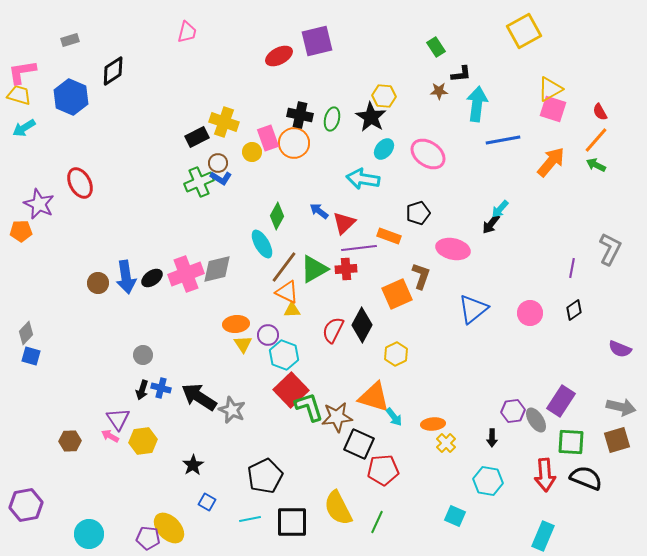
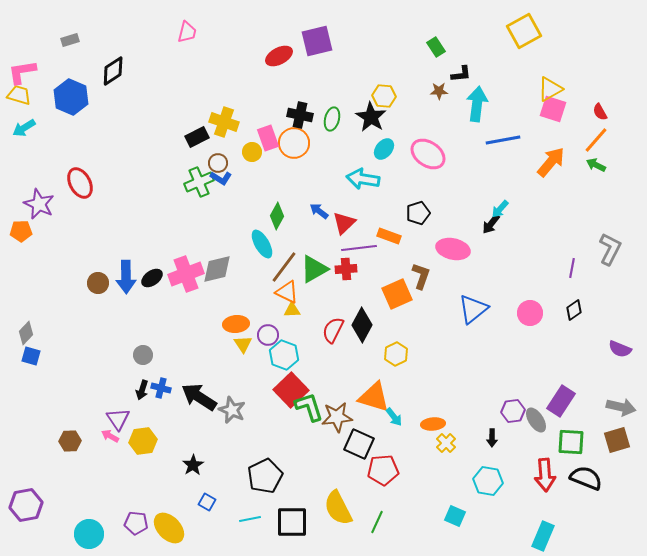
blue arrow at (126, 277): rotated 8 degrees clockwise
purple pentagon at (148, 538): moved 12 px left, 15 px up
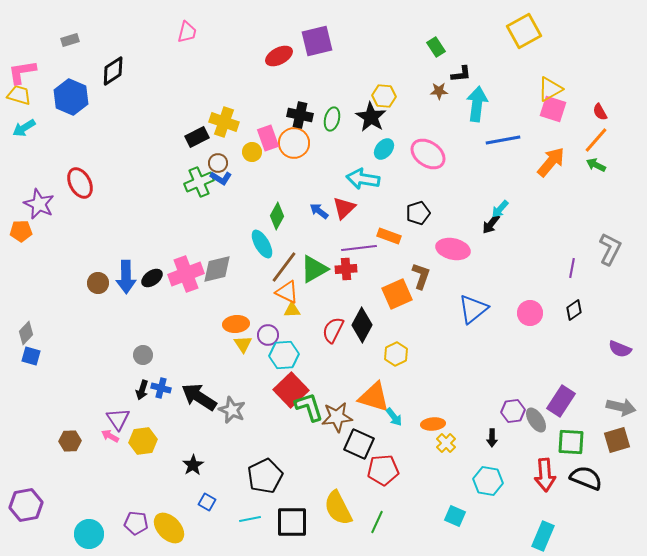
red triangle at (344, 223): moved 15 px up
cyan hexagon at (284, 355): rotated 24 degrees counterclockwise
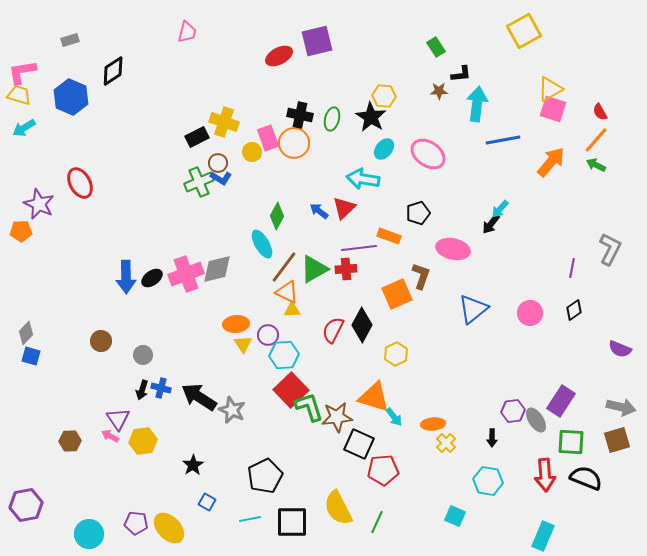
brown circle at (98, 283): moved 3 px right, 58 px down
